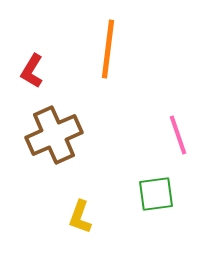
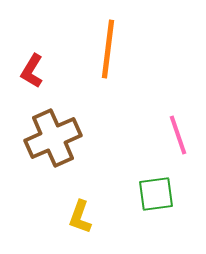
brown cross: moved 1 px left, 3 px down
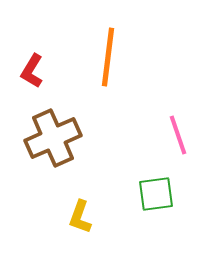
orange line: moved 8 px down
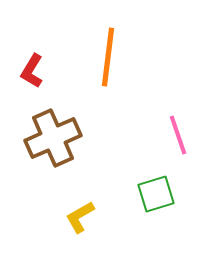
green square: rotated 9 degrees counterclockwise
yellow L-shape: rotated 40 degrees clockwise
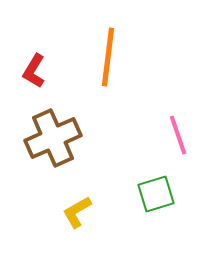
red L-shape: moved 2 px right
yellow L-shape: moved 3 px left, 5 px up
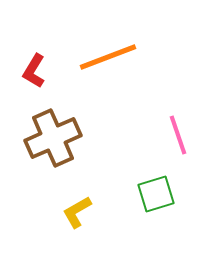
orange line: rotated 62 degrees clockwise
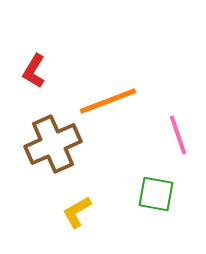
orange line: moved 44 px down
brown cross: moved 6 px down
green square: rotated 27 degrees clockwise
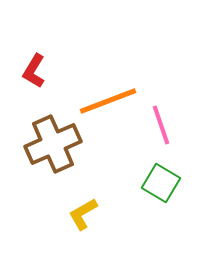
pink line: moved 17 px left, 10 px up
green square: moved 5 px right, 11 px up; rotated 21 degrees clockwise
yellow L-shape: moved 6 px right, 2 px down
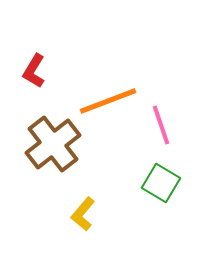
brown cross: rotated 14 degrees counterclockwise
yellow L-shape: rotated 20 degrees counterclockwise
